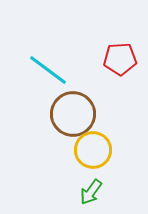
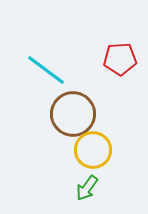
cyan line: moved 2 px left
green arrow: moved 4 px left, 4 px up
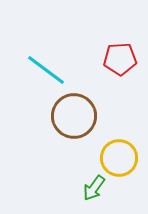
brown circle: moved 1 px right, 2 px down
yellow circle: moved 26 px right, 8 px down
green arrow: moved 7 px right
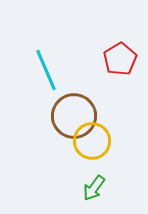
red pentagon: rotated 28 degrees counterclockwise
cyan line: rotated 30 degrees clockwise
yellow circle: moved 27 px left, 17 px up
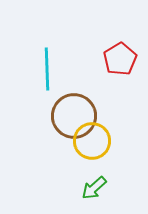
cyan line: moved 1 px right, 1 px up; rotated 21 degrees clockwise
green arrow: rotated 12 degrees clockwise
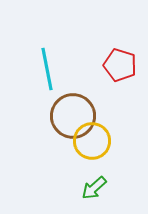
red pentagon: moved 6 px down; rotated 24 degrees counterclockwise
cyan line: rotated 9 degrees counterclockwise
brown circle: moved 1 px left
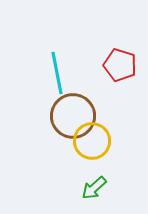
cyan line: moved 10 px right, 4 px down
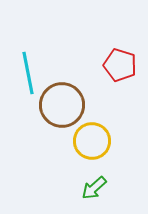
cyan line: moved 29 px left
brown circle: moved 11 px left, 11 px up
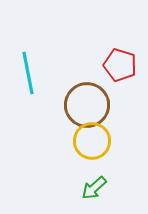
brown circle: moved 25 px right
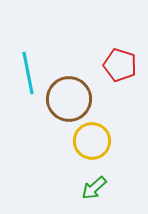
brown circle: moved 18 px left, 6 px up
